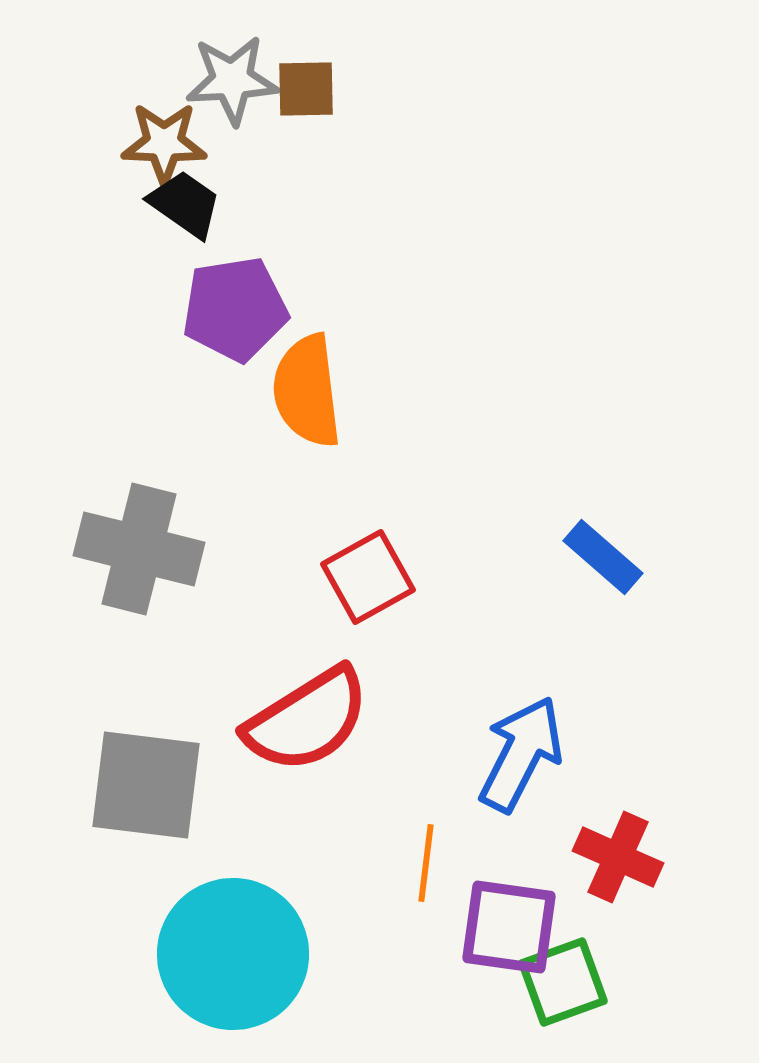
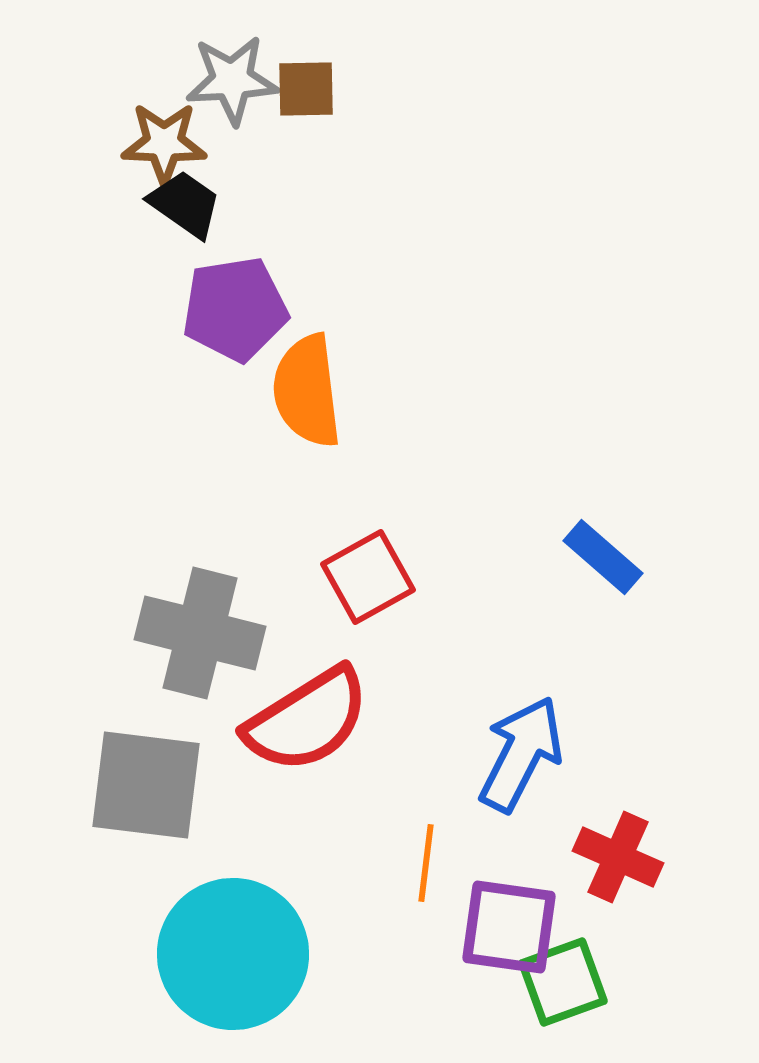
gray cross: moved 61 px right, 84 px down
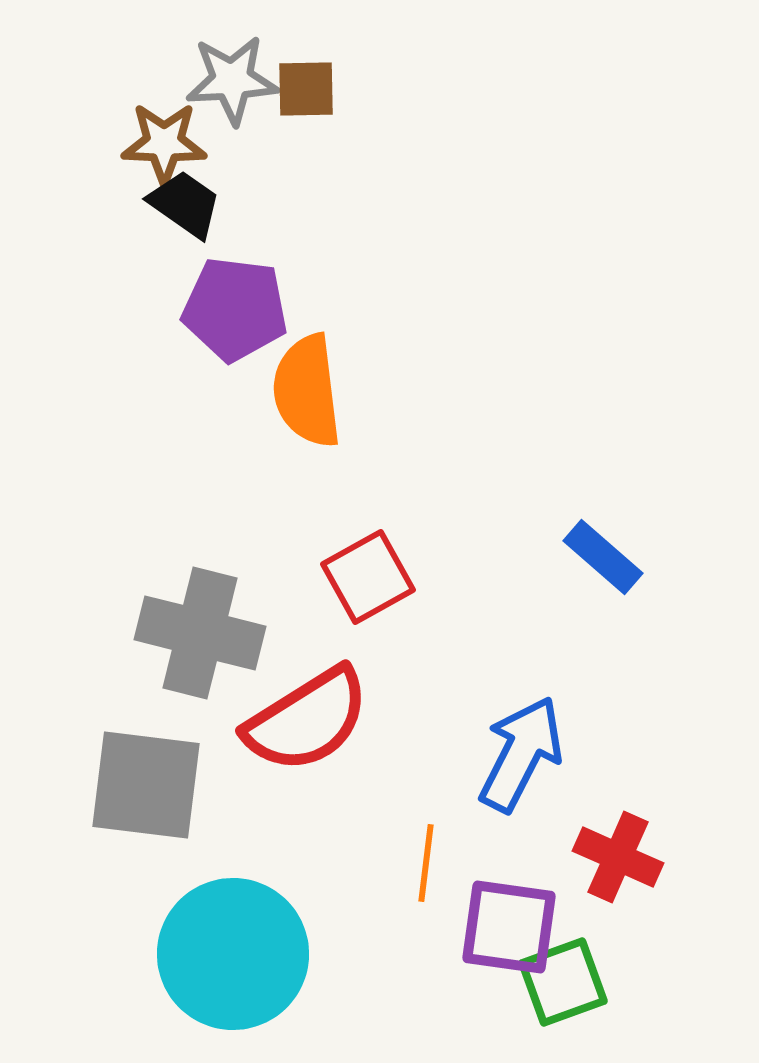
purple pentagon: rotated 16 degrees clockwise
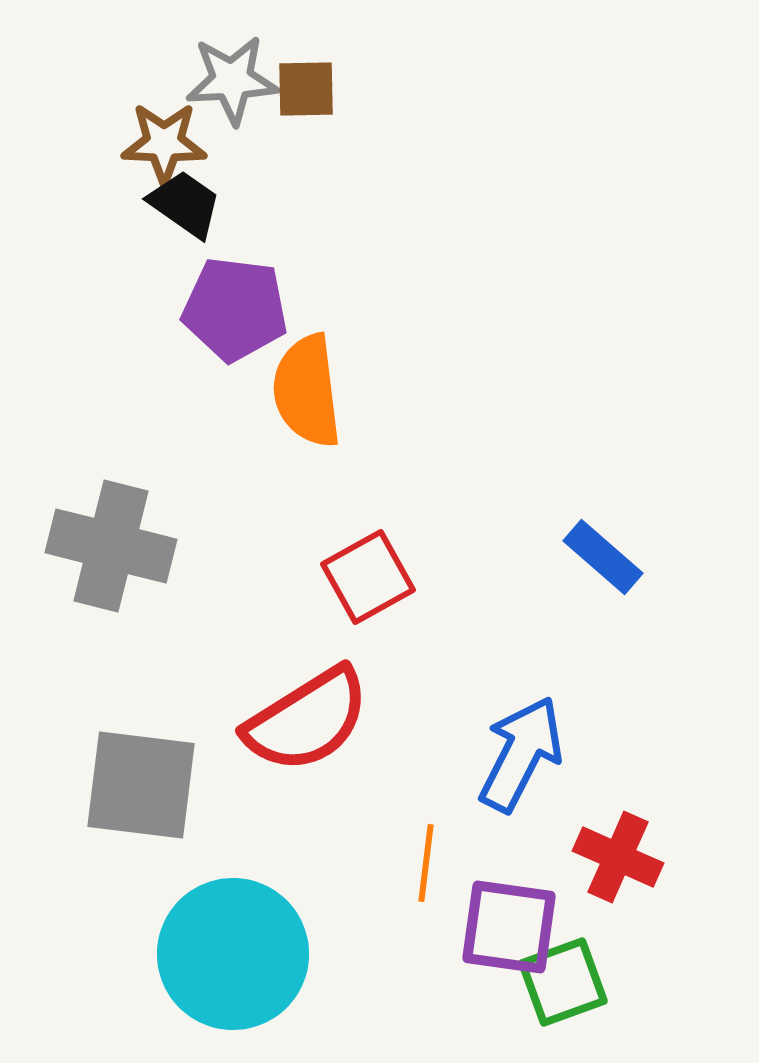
gray cross: moved 89 px left, 87 px up
gray square: moved 5 px left
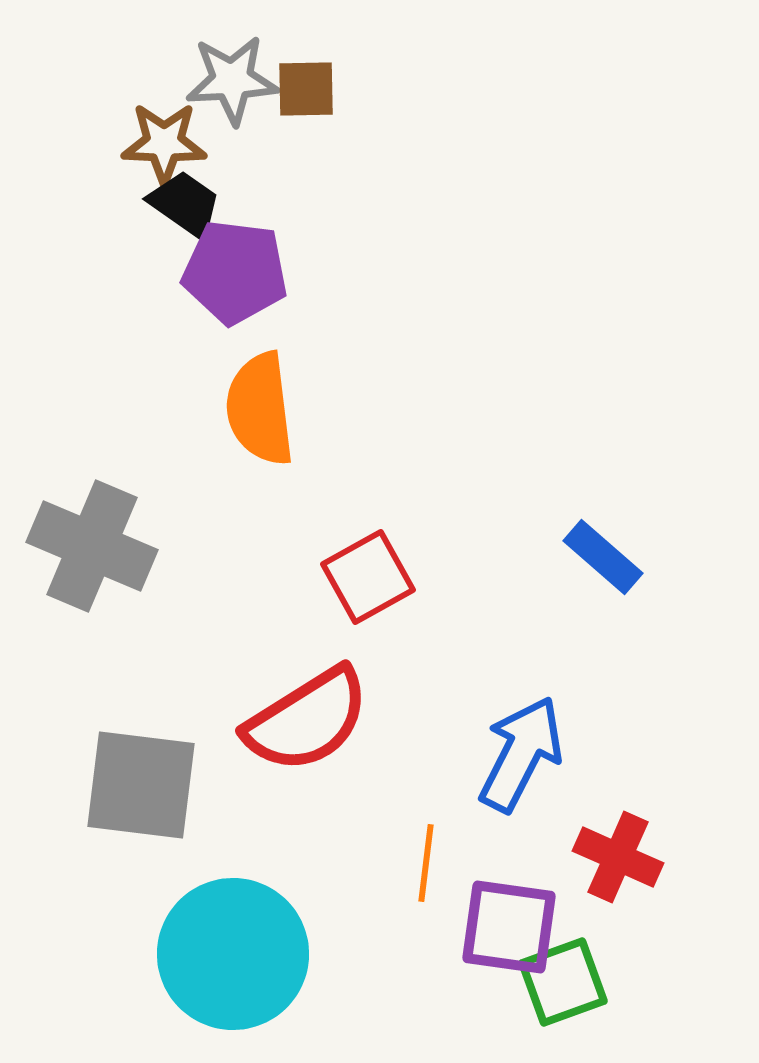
purple pentagon: moved 37 px up
orange semicircle: moved 47 px left, 18 px down
gray cross: moved 19 px left; rotated 9 degrees clockwise
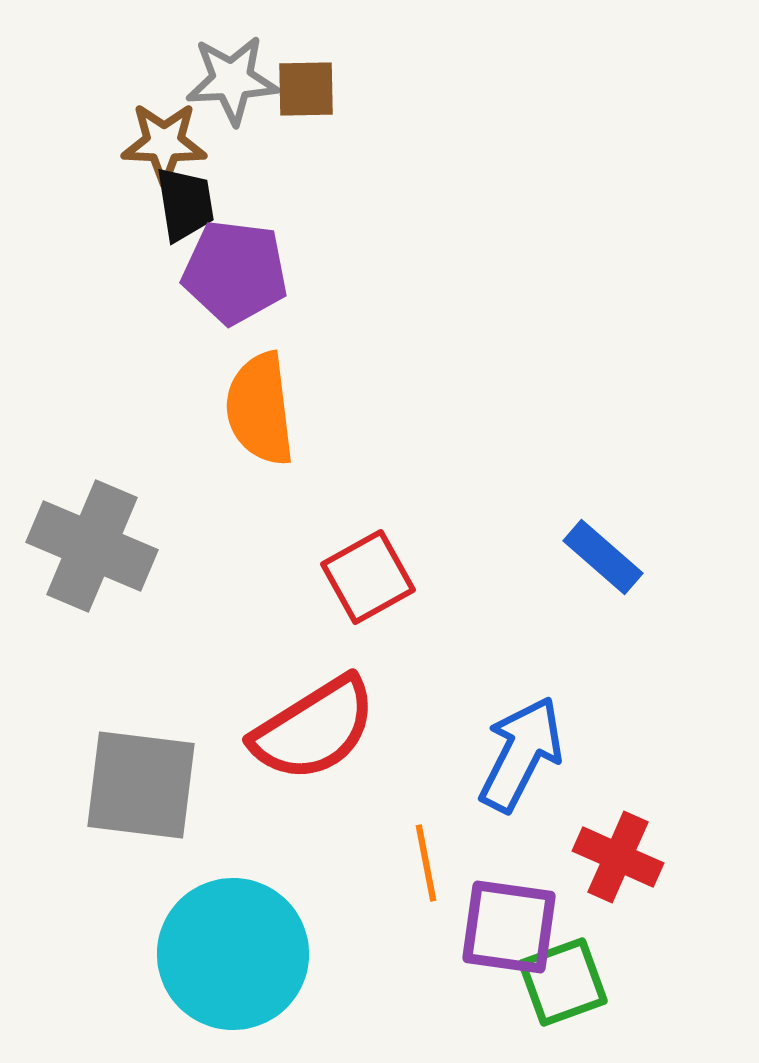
black trapezoid: rotated 46 degrees clockwise
red semicircle: moved 7 px right, 9 px down
orange line: rotated 18 degrees counterclockwise
